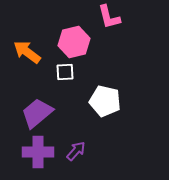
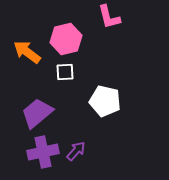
pink hexagon: moved 8 px left, 3 px up
purple cross: moved 5 px right; rotated 12 degrees counterclockwise
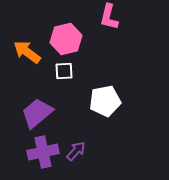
pink L-shape: rotated 28 degrees clockwise
white square: moved 1 px left, 1 px up
white pentagon: rotated 24 degrees counterclockwise
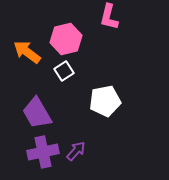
white square: rotated 30 degrees counterclockwise
purple trapezoid: rotated 80 degrees counterclockwise
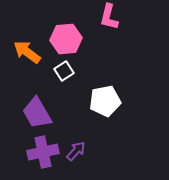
pink hexagon: rotated 8 degrees clockwise
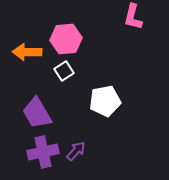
pink L-shape: moved 24 px right
orange arrow: rotated 36 degrees counterclockwise
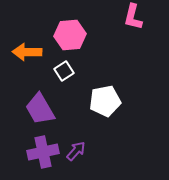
pink hexagon: moved 4 px right, 4 px up
purple trapezoid: moved 3 px right, 4 px up
